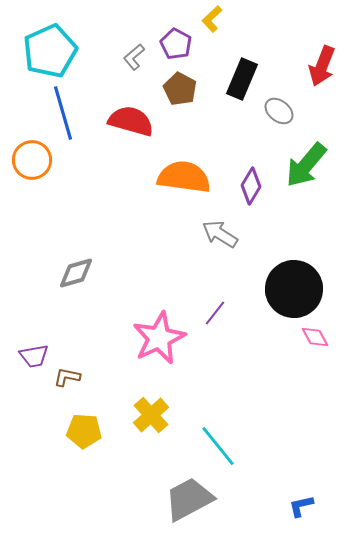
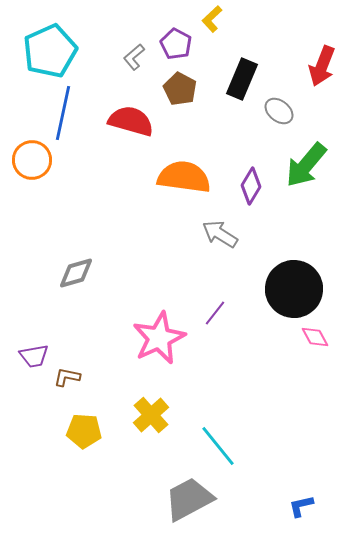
blue line: rotated 28 degrees clockwise
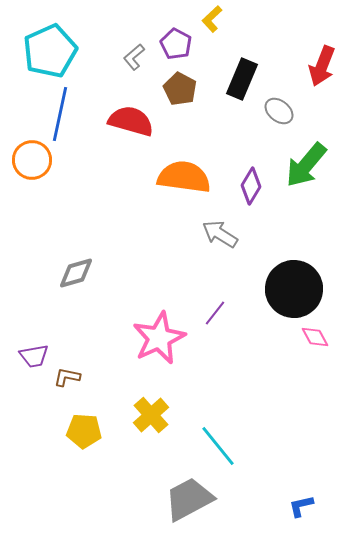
blue line: moved 3 px left, 1 px down
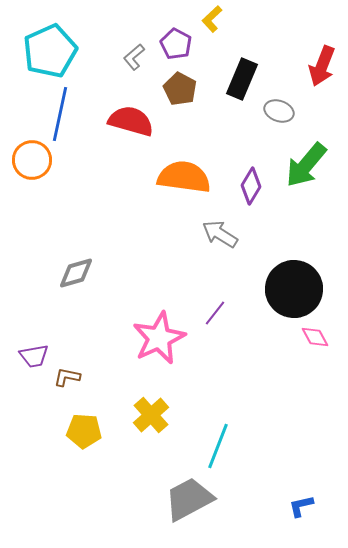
gray ellipse: rotated 20 degrees counterclockwise
cyan line: rotated 60 degrees clockwise
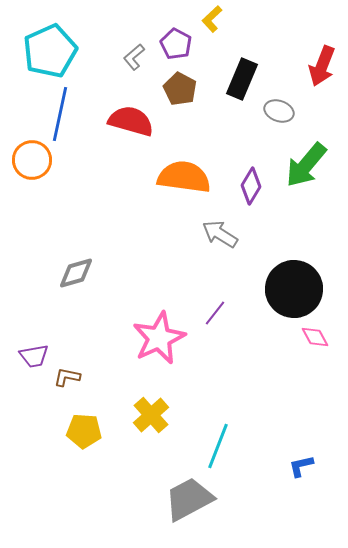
blue L-shape: moved 40 px up
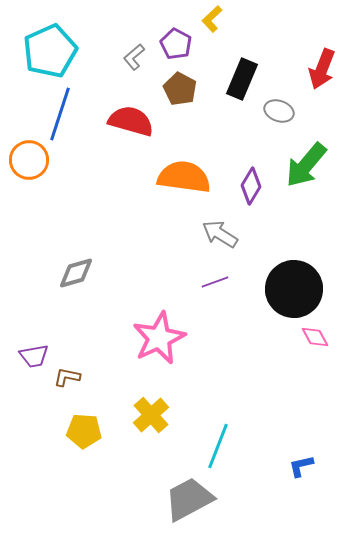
red arrow: moved 3 px down
blue line: rotated 6 degrees clockwise
orange circle: moved 3 px left
purple line: moved 31 px up; rotated 32 degrees clockwise
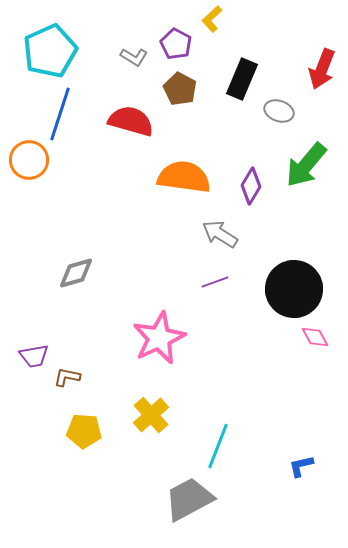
gray L-shape: rotated 108 degrees counterclockwise
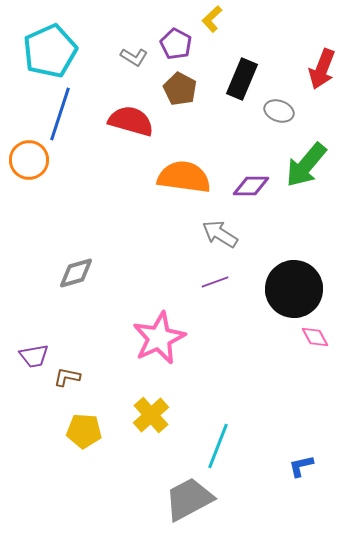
purple diamond: rotated 60 degrees clockwise
